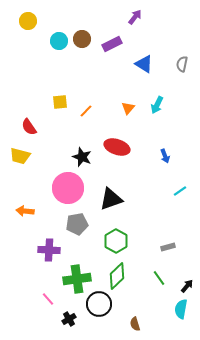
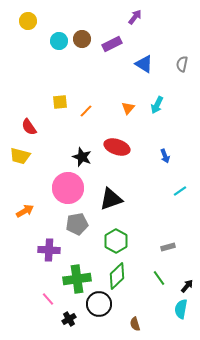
orange arrow: rotated 144 degrees clockwise
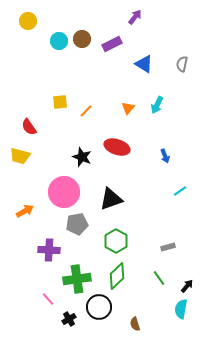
pink circle: moved 4 px left, 4 px down
black circle: moved 3 px down
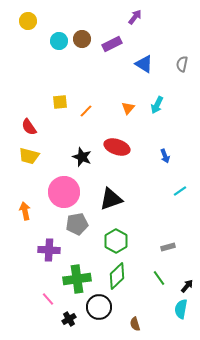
yellow trapezoid: moved 9 px right
orange arrow: rotated 72 degrees counterclockwise
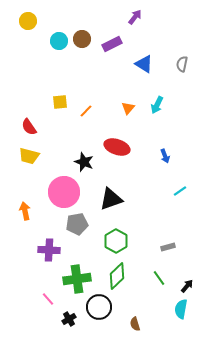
black star: moved 2 px right, 5 px down
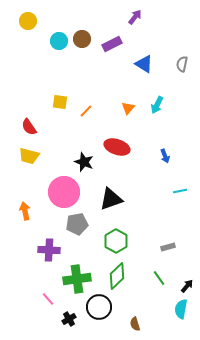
yellow square: rotated 14 degrees clockwise
cyan line: rotated 24 degrees clockwise
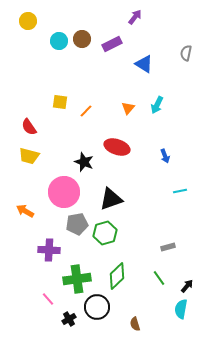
gray semicircle: moved 4 px right, 11 px up
orange arrow: rotated 48 degrees counterclockwise
green hexagon: moved 11 px left, 8 px up; rotated 15 degrees clockwise
black circle: moved 2 px left
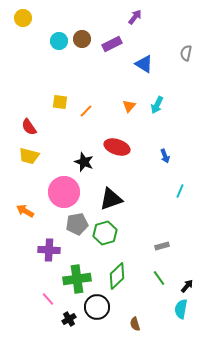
yellow circle: moved 5 px left, 3 px up
orange triangle: moved 1 px right, 2 px up
cyan line: rotated 56 degrees counterclockwise
gray rectangle: moved 6 px left, 1 px up
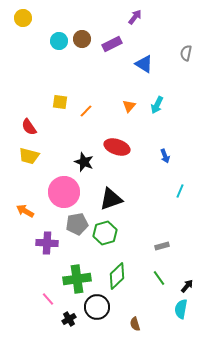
purple cross: moved 2 px left, 7 px up
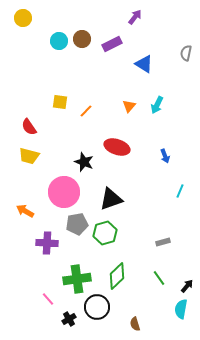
gray rectangle: moved 1 px right, 4 px up
